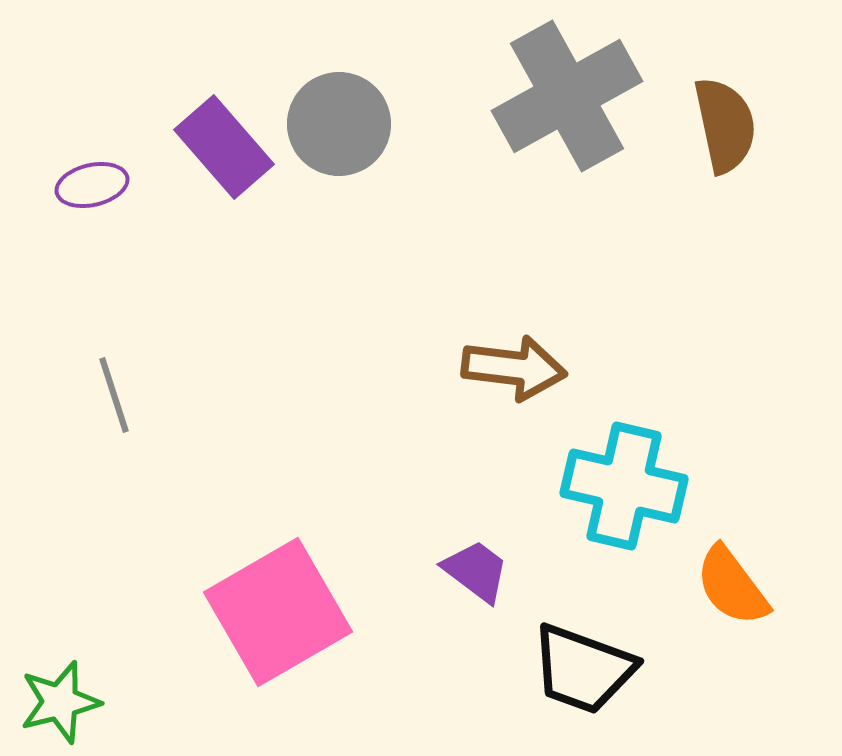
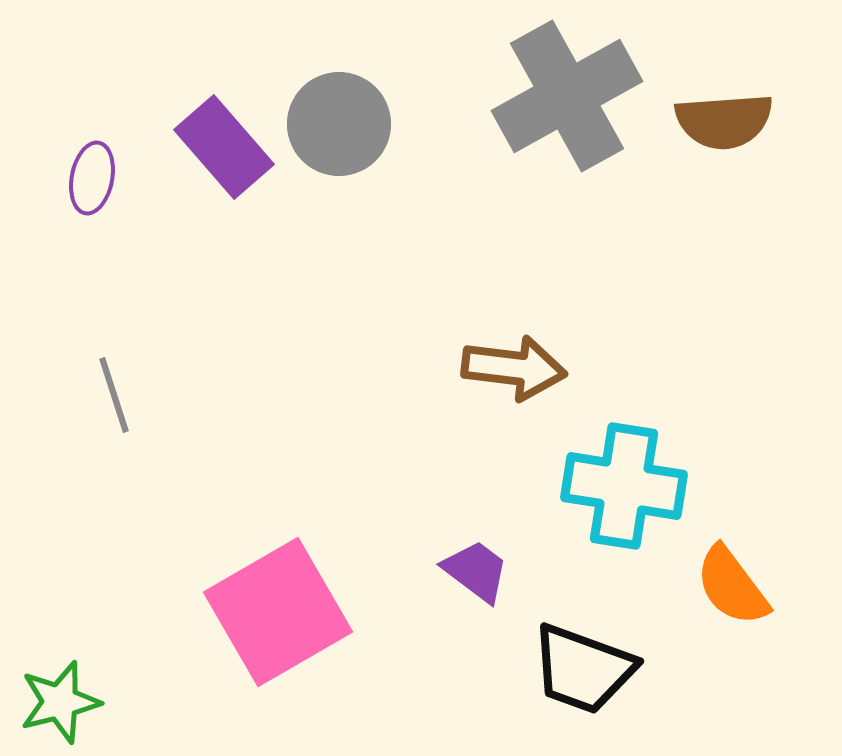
brown semicircle: moved 1 px left, 4 px up; rotated 98 degrees clockwise
purple ellipse: moved 7 px up; rotated 66 degrees counterclockwise
cyan cross: rotated 4 degrees counterclockwise
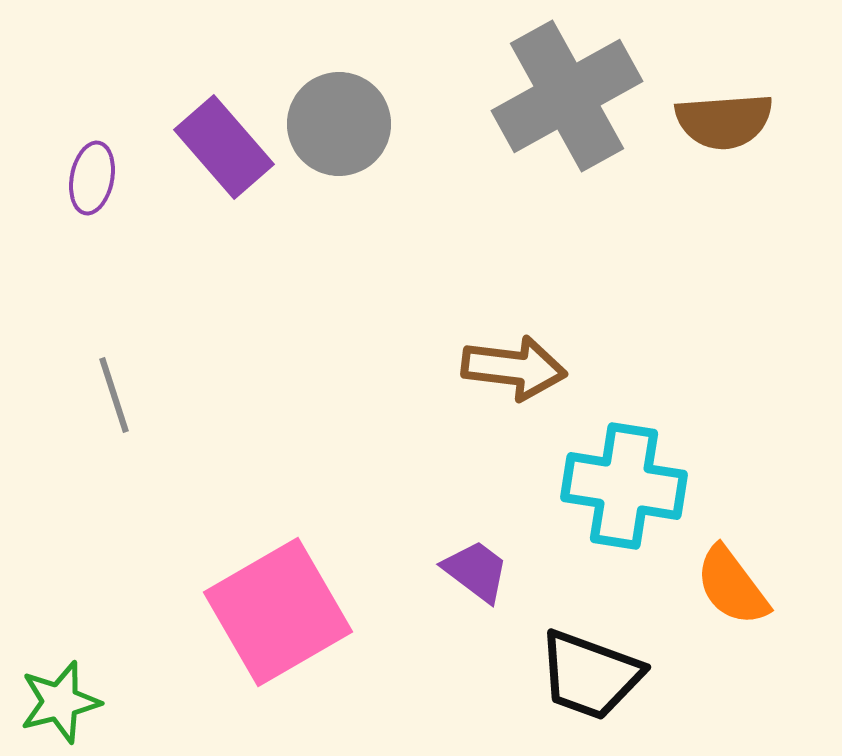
black trapezoid: moved 7 px right, 6 px down
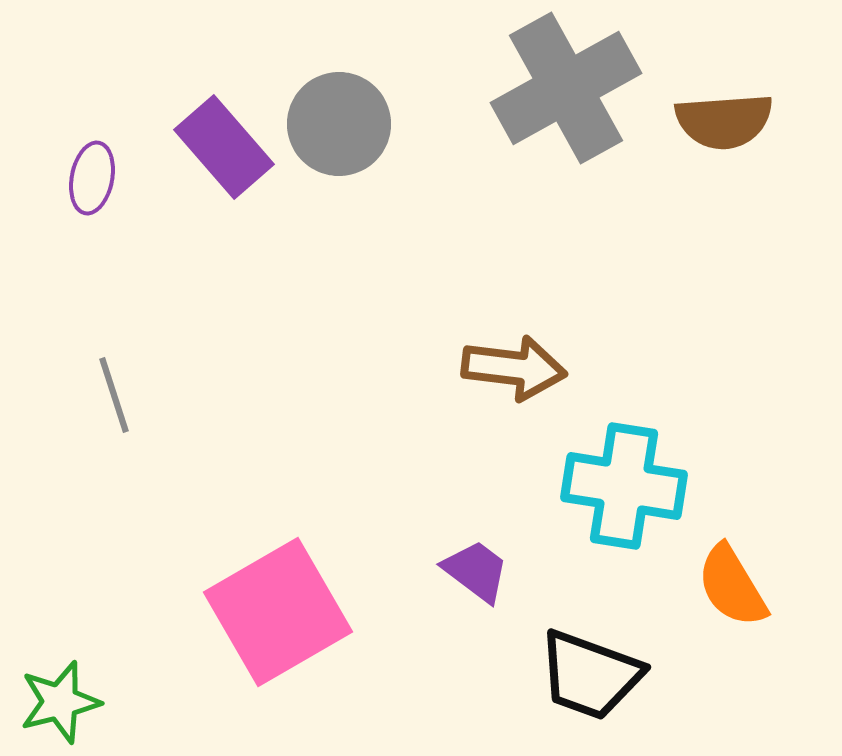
gray cross: moved 1 px left, 8 px up
orange semicircle: rotated 6 degrees clockwise
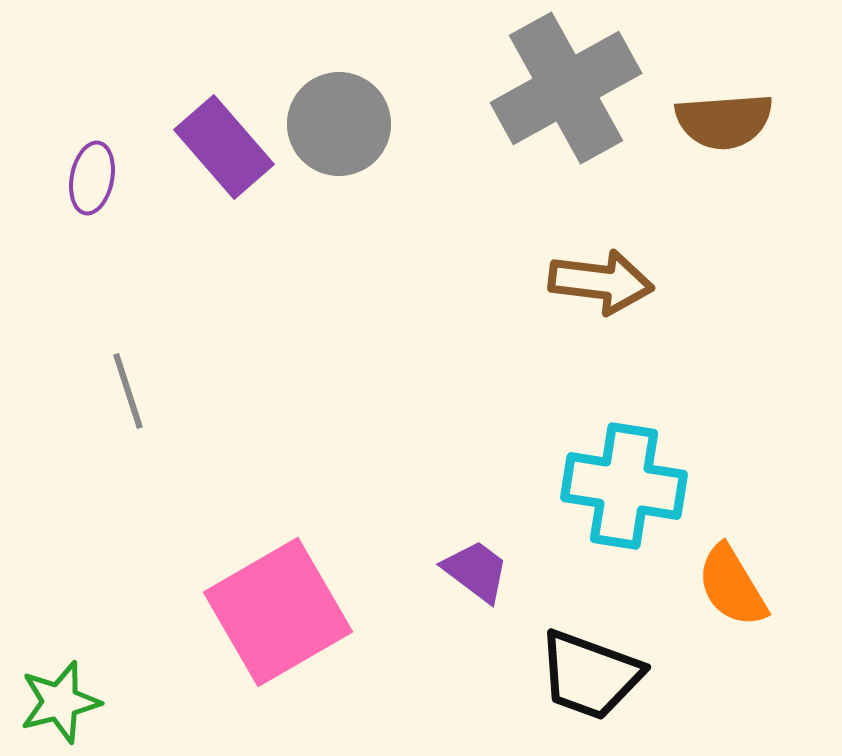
brown arrow: moved 87 px right, 86 px up
gray line: moved 14 px right, 4 px up
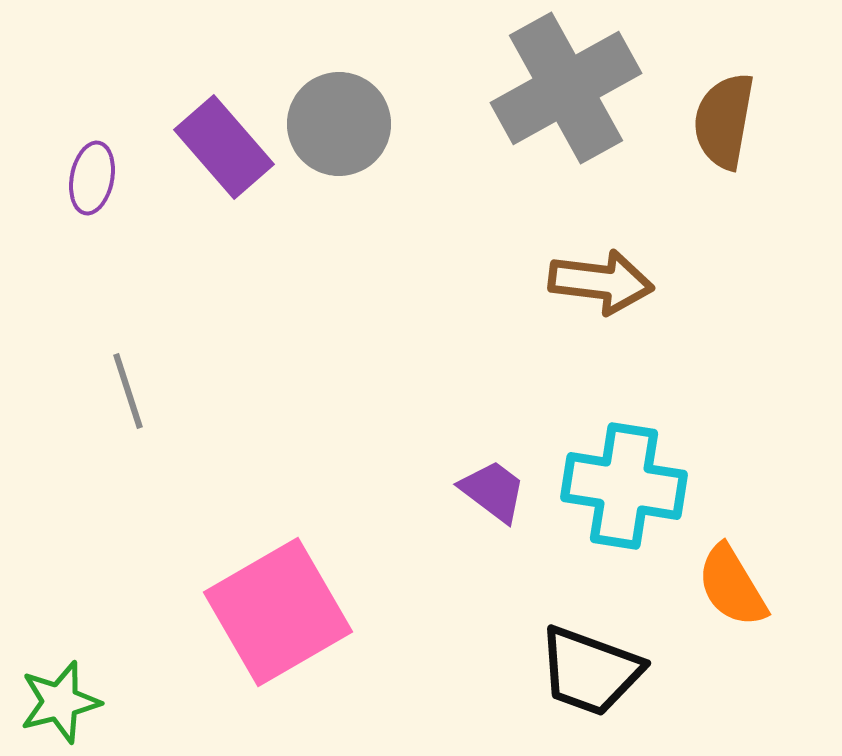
brown semicircle: rotated 104 degrees clockwise
purple trapezoid: moved 17 px right, 80 px up
black trapezoid: moved 4 px up
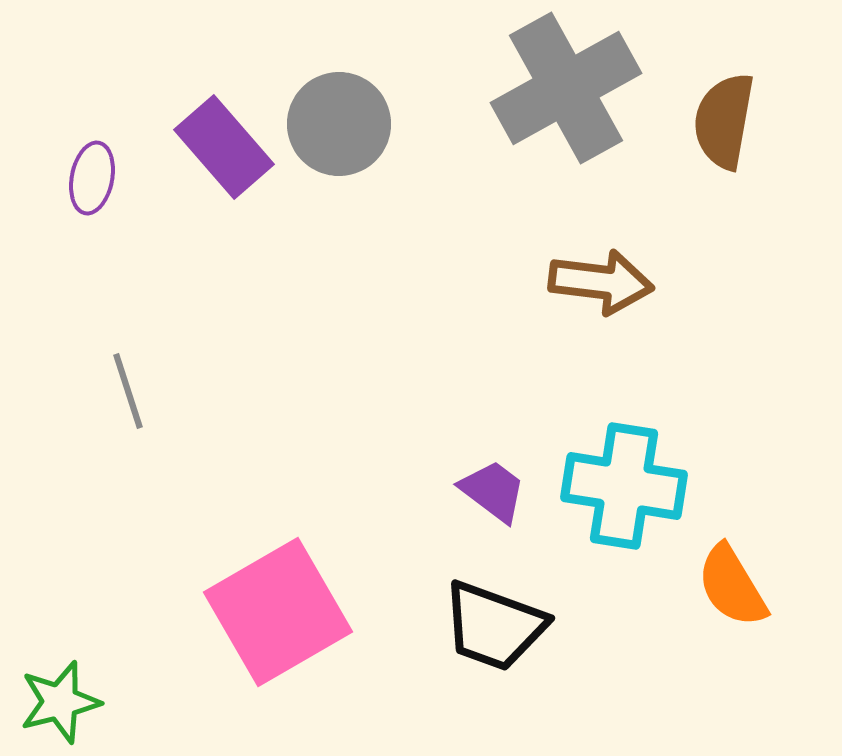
black trapezoid: moved 96 px left, 45 px up
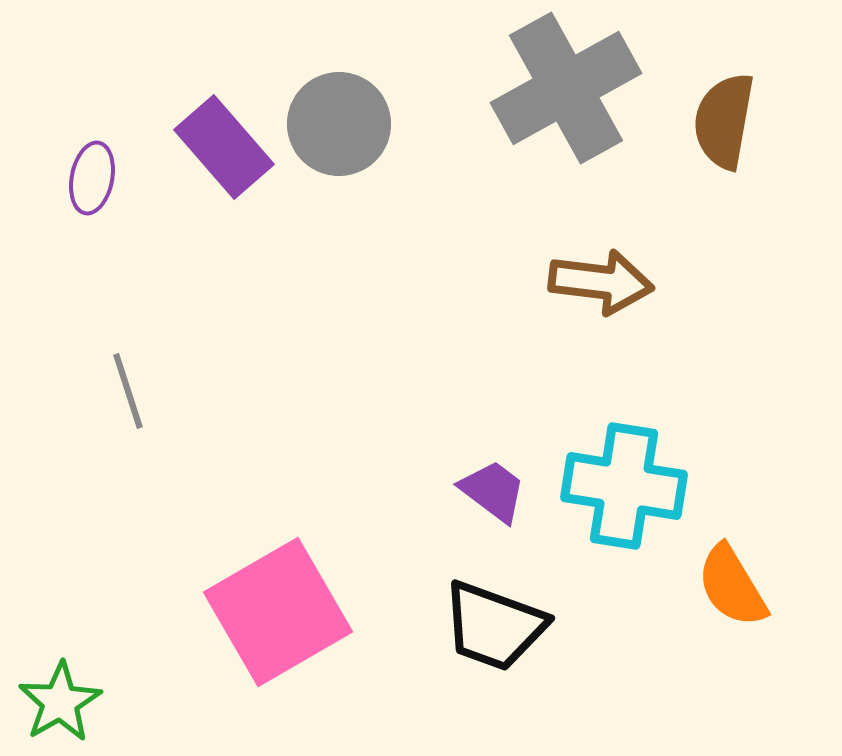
green star: rotated 16 degrees counterclockwise
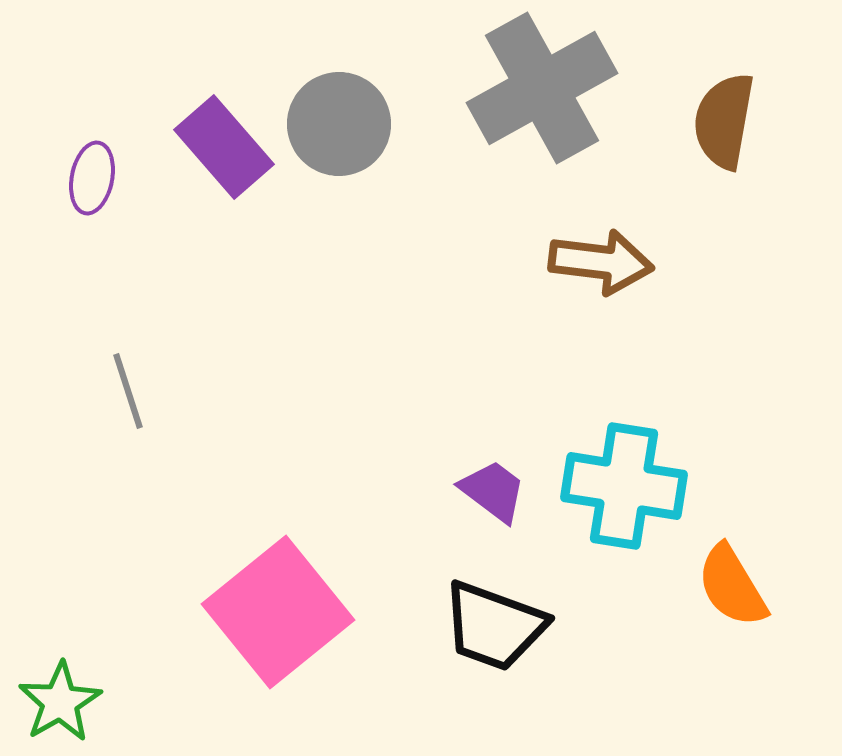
gray cross: moved 24 px left
brown arrow: moved 20 px up
pink square: rotated 9 degrees counterclockwise
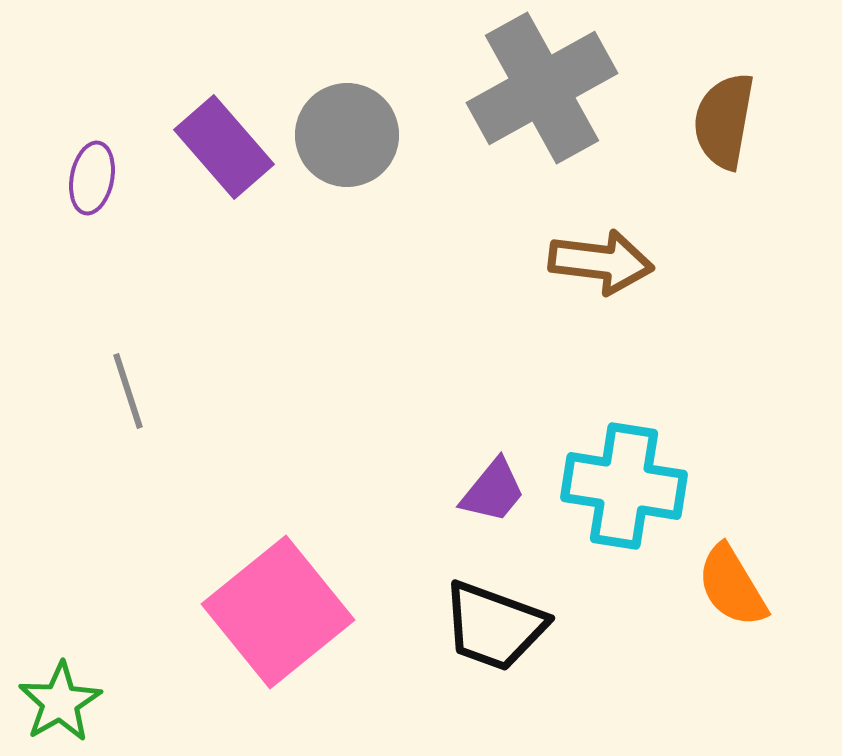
gray circle: moved 8 px right, 11 px down
purple trapezoid: rotated 92 degrees clockwise
